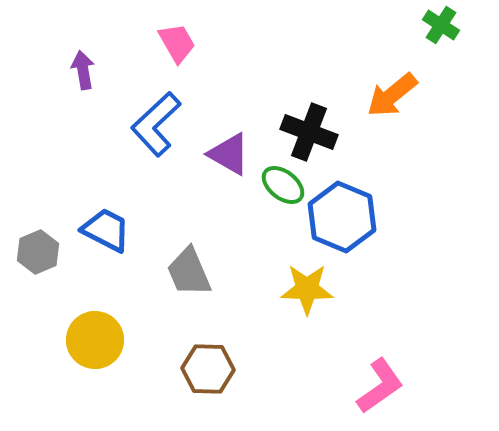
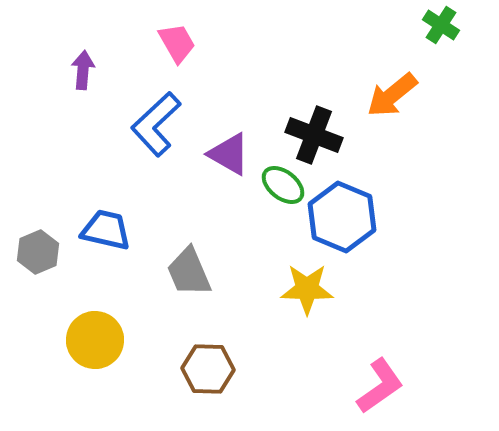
purple arrow: rotated 15 degrees clockwise
black cross: moved 5 px right, 3 px down
blue trapezoid: rotated 14 degrees counterclockwise
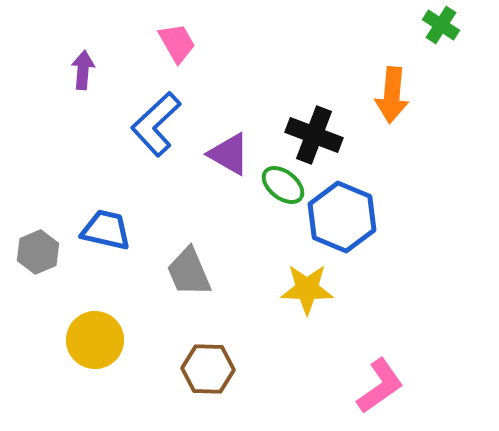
orange arrow: rotated 46 degrees counterclockwise
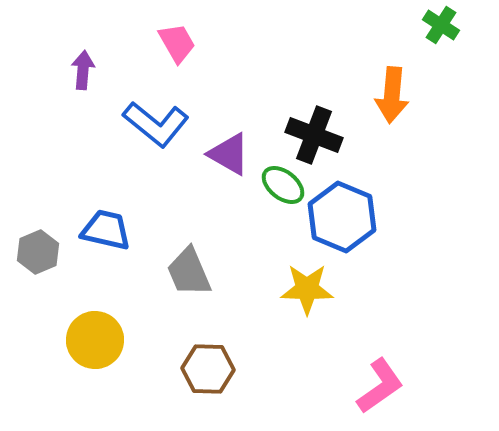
blue L-shape: rotated 98 degrees counterclockwise
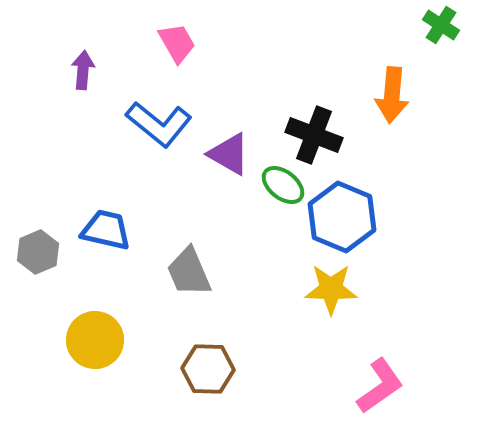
blue L-shape: moved 3 px right
yellow star: moved 24 px right
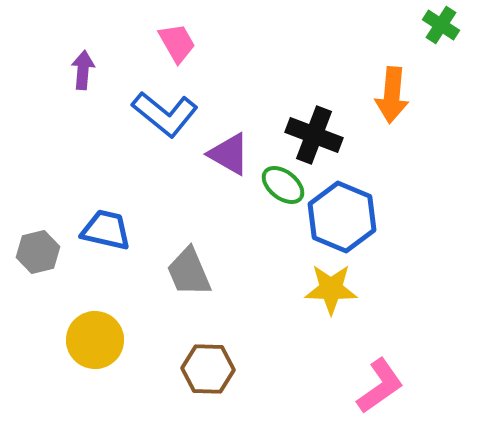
blue L-shape: moved 6 px right, 10 px up
gray hexagon: rotated 9 degrees clockwise
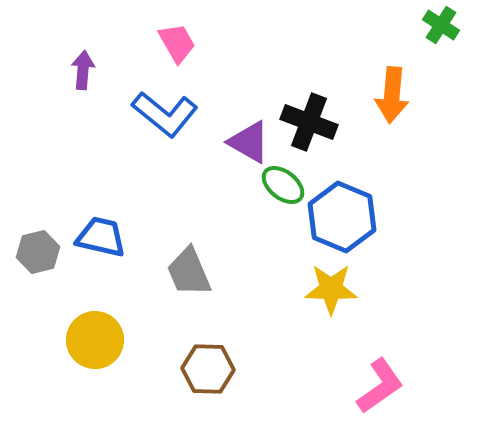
black cross: moved 5 px left, 13 px up
purple triangle: moved 20 px right, 12 px up
blue trapezoid: moved 5 px left, 7 px down
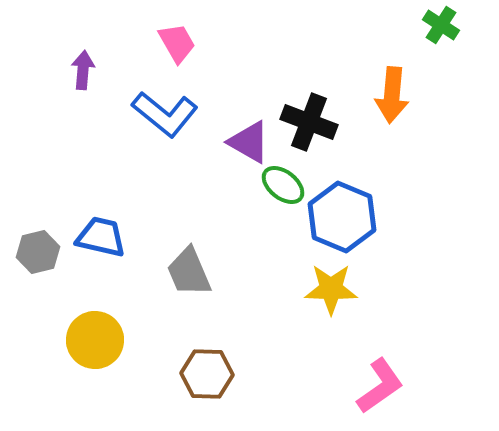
brown hexagon: moved 1 px left, 5 px down
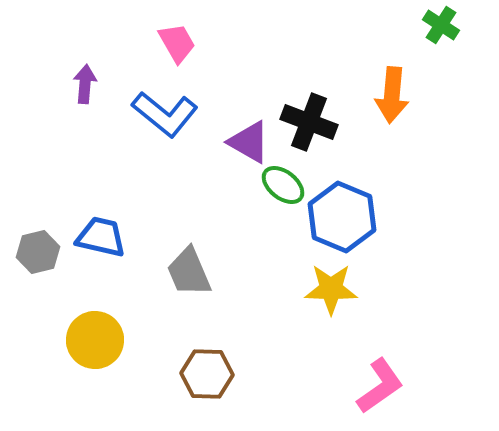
purple arrow: moved 2 px right, 14 px down
